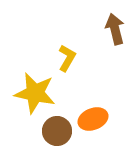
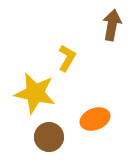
brown arrow: moved 3 px left, 4 px up; rotated 24 degrees clockwise
orange ellipse: moved 2 px right
brown circle: moved 8 px left, 6 px down
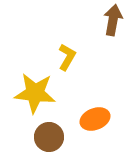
brown arrow: moved 1 px right, 5 px up
yellow L-shape: moved 1 px up
yellow star: rotated 6 degrees counterclockwise
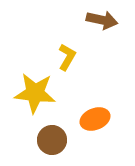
brown arrow: moved 11 px left; rotated 92 degrees clockwise
brown circle: moved 3 px right, 3 px down
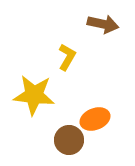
brown arrow: moved 1 px right, 4 px down
yellow star: moved 1 px left, 2 px down
brown circle: moved 17 px right
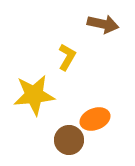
yellow star: rotated 12 degrees counterclockwise
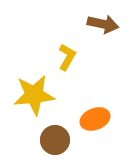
brown circle: moved 14 px left
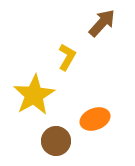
brown arrow: moved 1 px left, 1 px up; rotated 60 degrees counterclockwise
yellow star: rotated 24 degrees counterclockwise
brown circle: moved 1 px right, 1 px down
